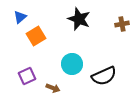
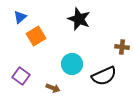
brown cross: moved 23 px down; rotated 16 degrees clockwise
purple square: moved 6 px left; rotated 30 degrees counterclockwise
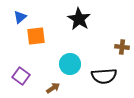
black star: rotated 10 degrees clockwise
orange square: rotated 24 degrees clockwise
cyan circle: moved 2 px left
black semicircle: rotated 20 degrees clockwise
brown arrow: rotated 56 degrees counterclockwise
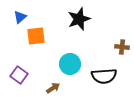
black star: rotated 20 degrees clockwise
purple square: moved 2 px left, 1 px up
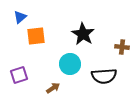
black star: moved 4 px right, 15 px down; rotated 20 degrees counterclockwise
purple square: rotated 36 degrees clockwise
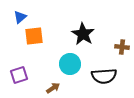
orange square: moved 2 px left
